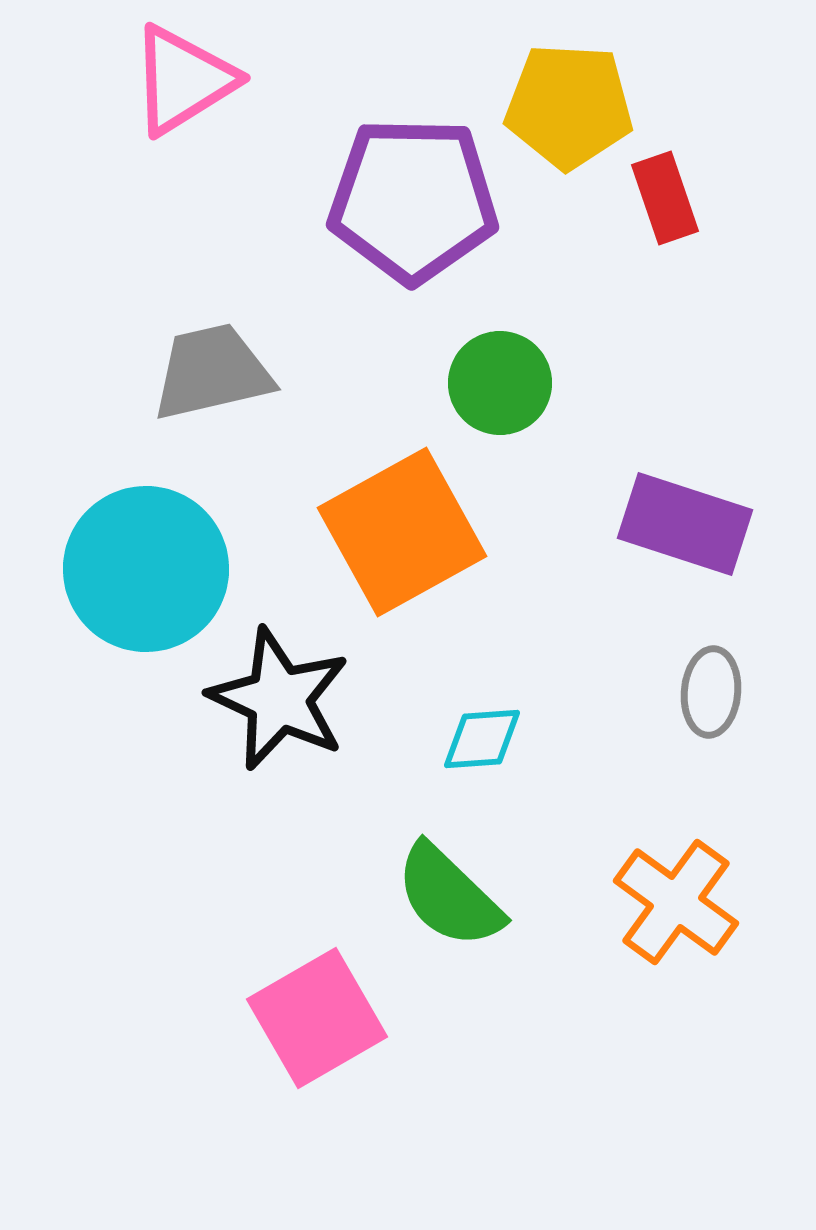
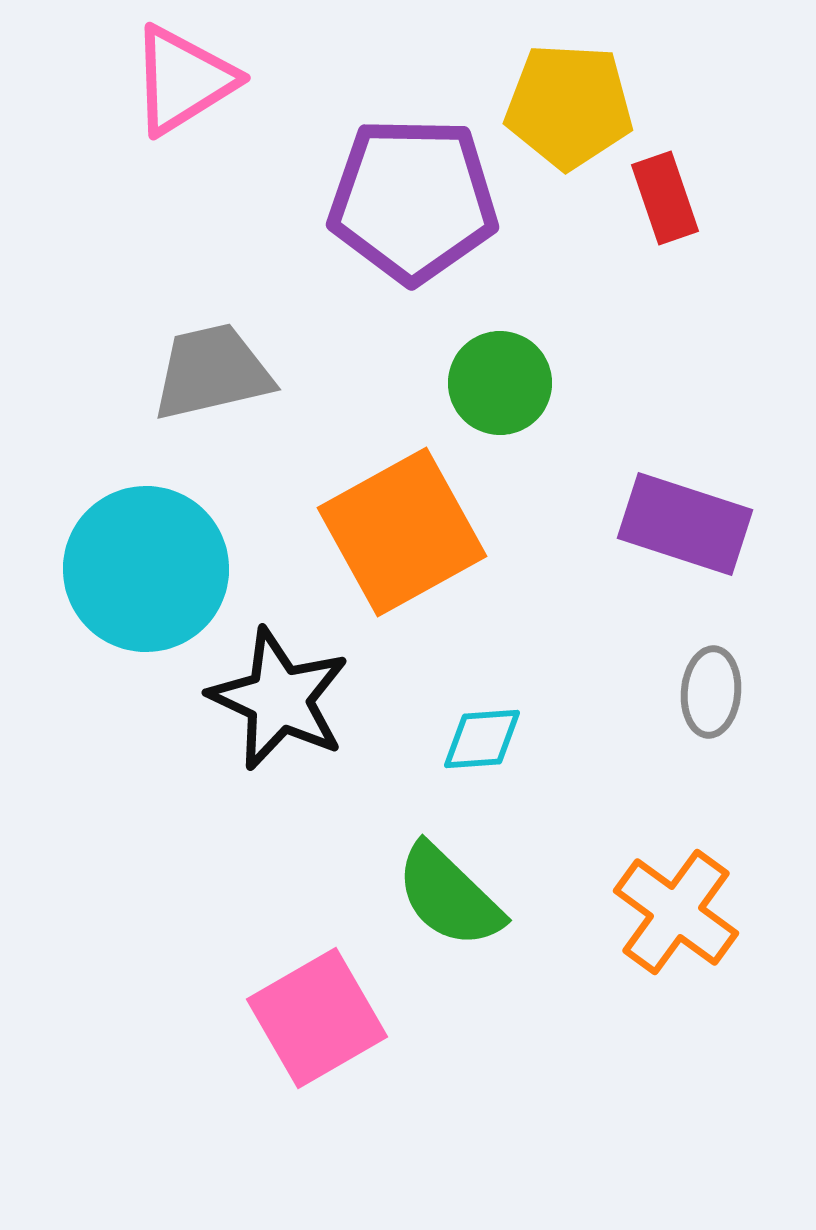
orange cross: moved 10 px down
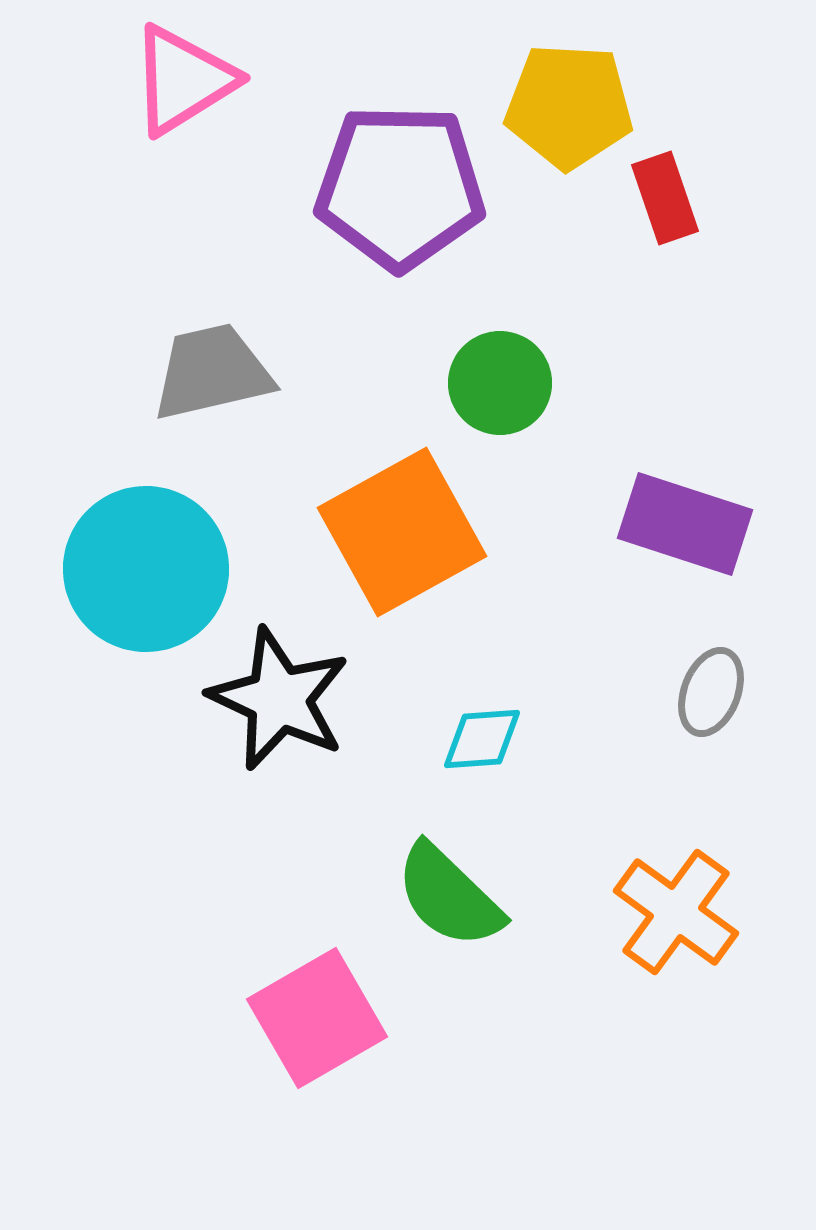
purple pentagon: moved 13 px left, 13 px up
gray ellipse: rotated 16 degrees clockwise
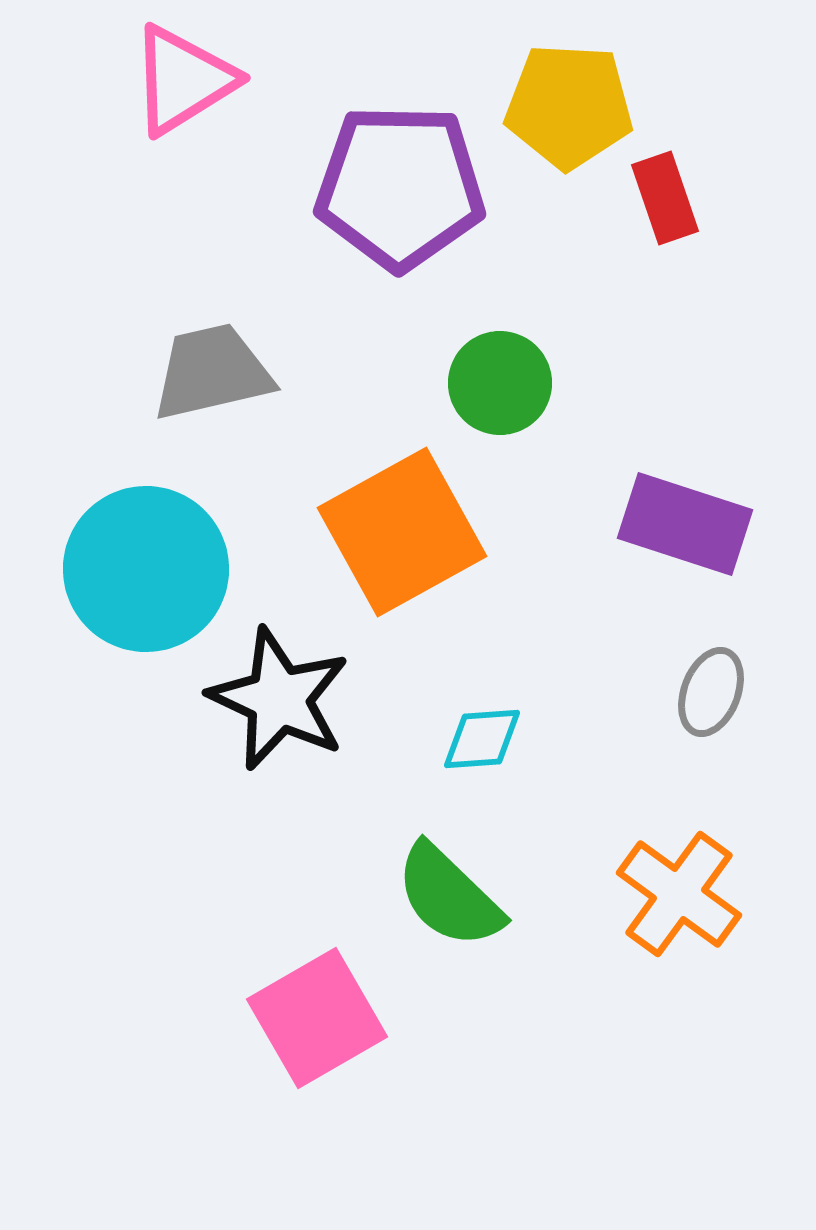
orange cross: moved 3 px right, 18 px up
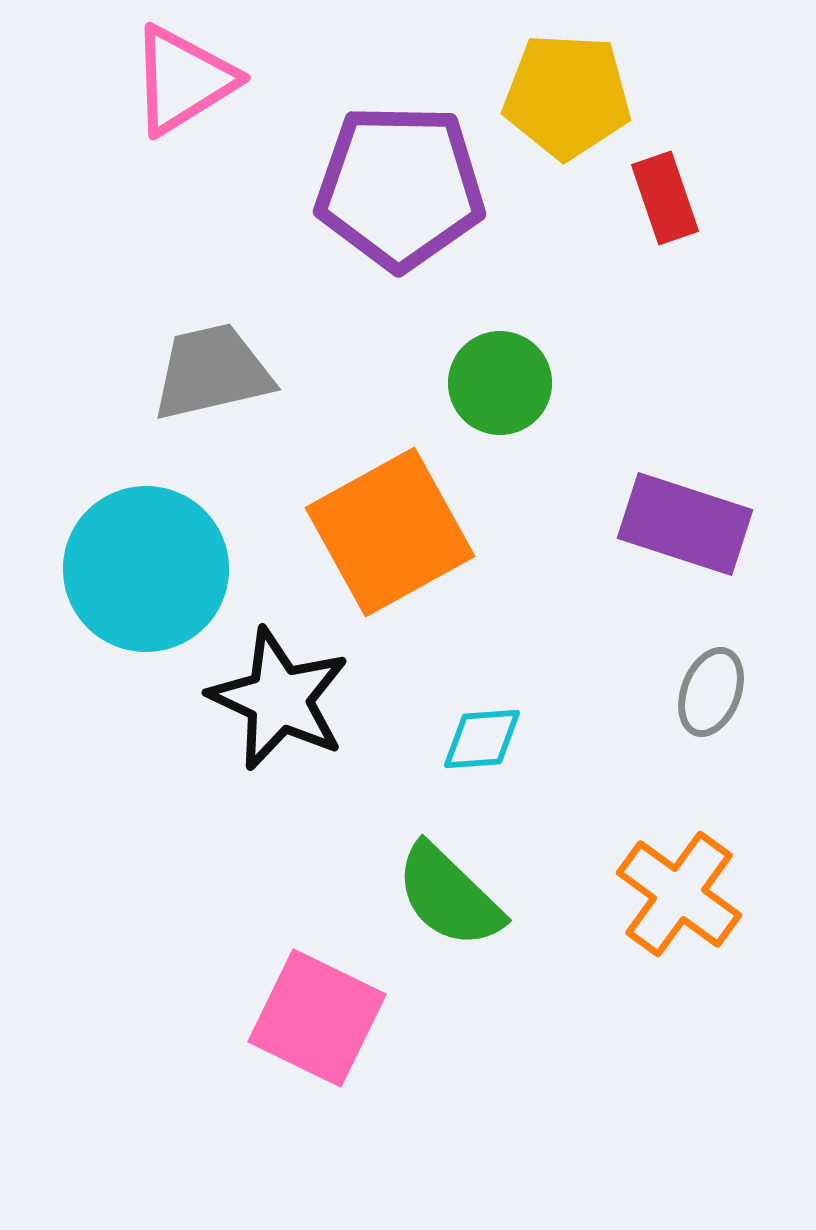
yellow pentagon: moved 2 px left, 10 px up
orange square: moved 12 px left
pink square: rotated 34 degrees counterclockwise
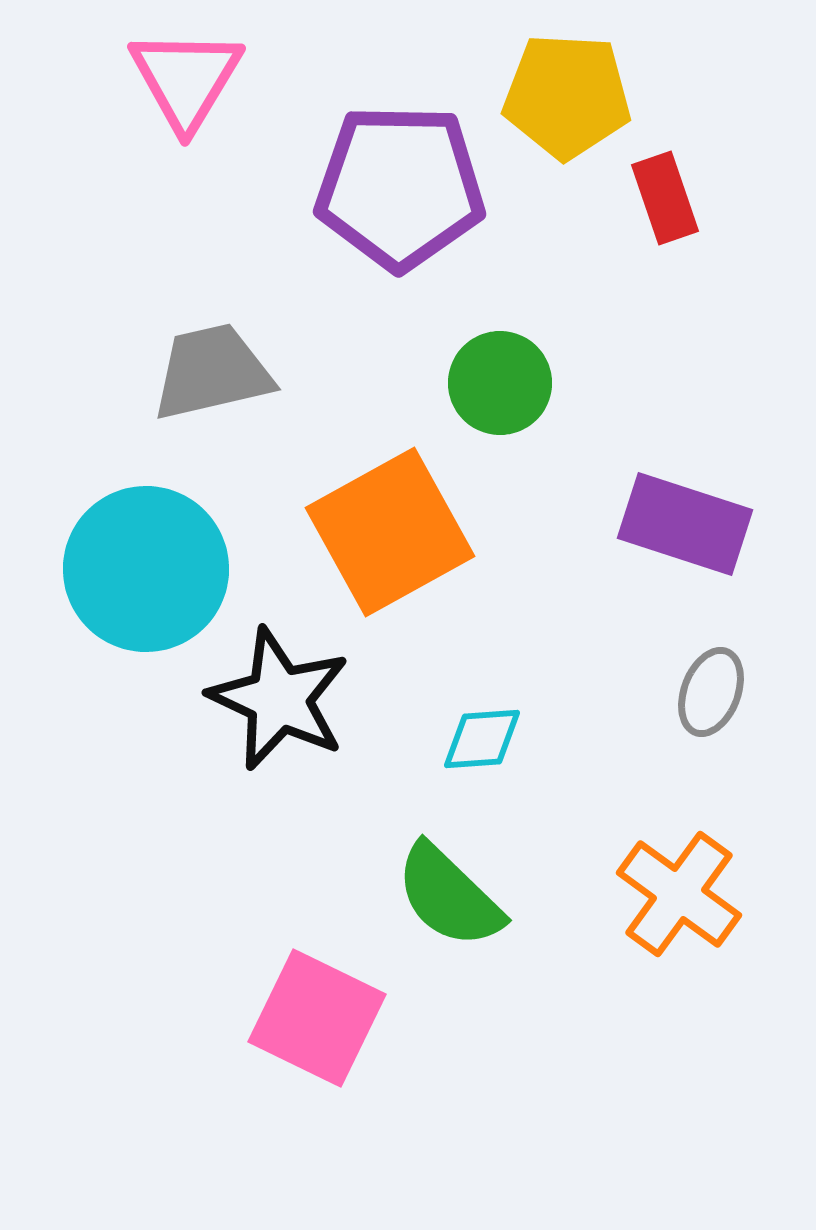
pink triangle: moved 3 px right, 1 px up; rotated 27 degrees counterclockwise
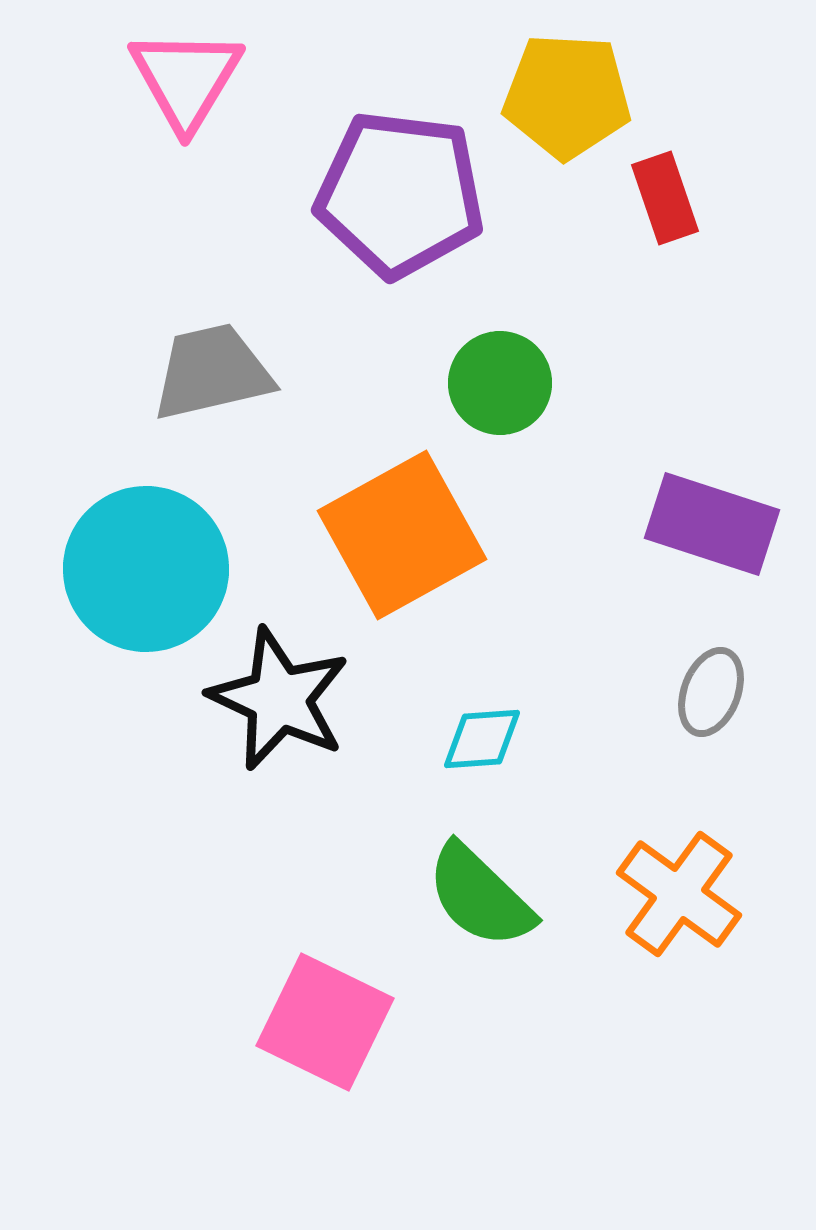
purple pentagon: moved 7 px down; rotated 6 degrees clockwise
purple rectangle: moved 27 px right
orange square: moved 12 px right, 3 px down
green semicircle: moved 31 px right
pink square: moved 8 px right, 4 px down
